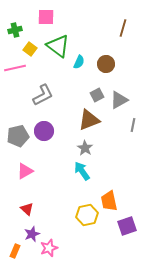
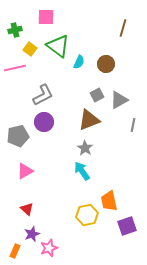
purple circle: moved 9 px up
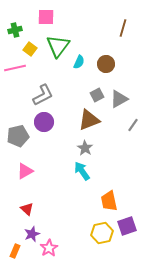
green triangle: rotated 30 degrees clockwise
gray triangle: moved 1 px up
gray line: rotated 24 degrees clockwise
yellow hexagon: moved 15 px right, 18 px down
pink star: rotated 12 degrees counterclockwise
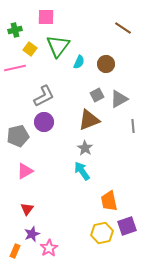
brown line: rotated 72 degrees counterclockwise
gray L-shape: moved 1 px right, 1 px down
gray line: moved 1 px down; rotated 40 degrees counterclockwise
red triangle: rotated 24 degrees clockwise
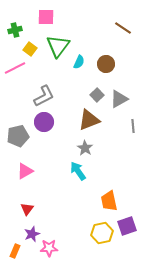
pink line: rotated 15 degrees counterclockwise
gray square: rotated 16 degrees counterclockwise
cyan arrow: moved 4 px left
pink star: rotated 30 degrees clockwise
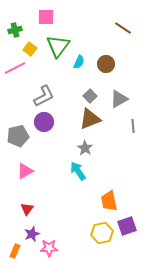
gray square: moved 7 px left, 1 px down
brown triangle: moved 1 px right, 1 px up
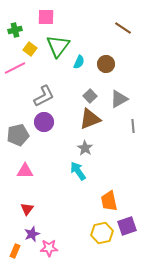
gray pentagon: moved 1 px up
pink triangle: rotated 30 degrees clockwise
